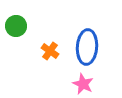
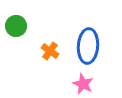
blue ellipse: moved 1 px right, 1 px up
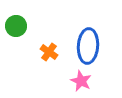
orange cross: moved 1 px left, 1 px down
pink star: moved 2 px left, 3 px up
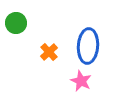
green circle: moved 3 px up
orange cross: rotated 12 degrees clockwise
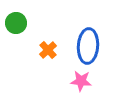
orange cross: moved 1 px left, 2 px up
pink star: rotated 20 degrees counterclockwise
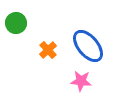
blue ellipse: rotated 44 degrees counterclockwise
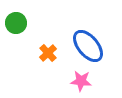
orange cross: moved 3 px down
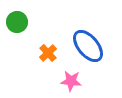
green circle: moved 1 px right, 1 px up
pink star: moved 10 px left
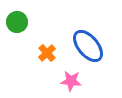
orange cross: moved 1 px left
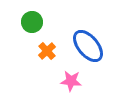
green circle: moved 15 px right
orange cross: moved 2 px up
